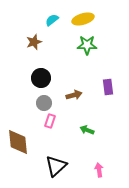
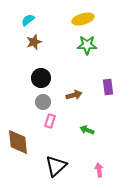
cyan semicircle: moved 24 px left
gray circle: moved 1 px left, 1 px up
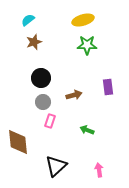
yellow ellipse: moved 1 px down
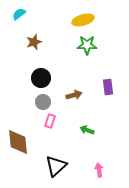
cyan semicircle: moved 9 px left, 6 px up
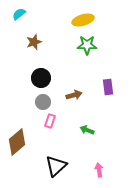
brown diamond: moved 1 px left; rotated 56 degrees clockwise
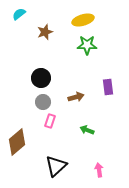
brown star: moved 11 px right, 10 px up
brown arrow: moved 2 px right, 2 px down
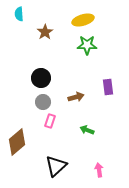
cyan semicircle: rotated 56 degrees counterclockwise
brown star: rotated 14 degrees counterclockwise
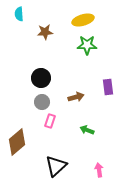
brown star: rotated 28 degrees clockwise
gray circle: moved 1 px left
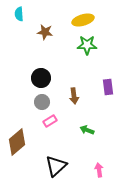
brown star: rotated 14 degrees clockwise
brown arrow: moved 2 px left, 1 px up; rotated 98 degrees clockwise
pink rectangle: rotated 40 degrees clockwise
